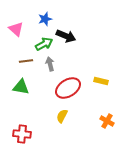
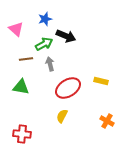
brown line: moved 2 px up
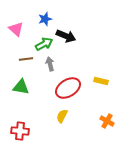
red cross: moved 2 px left, 3 px up
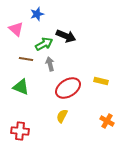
blue star: moved 8 px left, 5 px up
brown line: rotated 16 degrees clockwise
green triangle: rotated 12 degrees clockwise
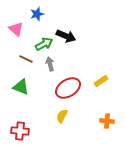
brown line: rotated 16 degrees clockwise
yellow rectangle: rotated 48 degrees counterclockwise
orange cross: rotated 24 degrees counterclockwise
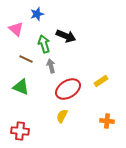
green arrow: rotated 78 degrees counterclockwise
gray arrow: moved 1 px right, 2 px down
red ellipse: moved 1 px down
